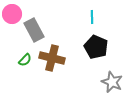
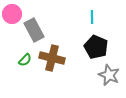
gray star: moved 3 px left, 7 px up
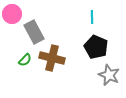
gray rectangle: moved 2 px down
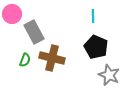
cyan line: moved 1 px right, 1 px up
green semicircle: rotated 24 degrees counterclockwise
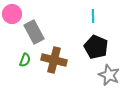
brown cross: moved 2 px right, 2 px down
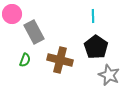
black pentagon: rotated 10 degrees clockwise
brown cross: moved 6 px right
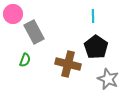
pink circle: moved 1 px right
brown cross: moved 8 px right, 4 px down
gray star: moved 1 px left, 4 px down
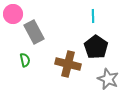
green semicircle: rotated 32 degrees counterclockwise
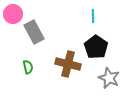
green semicircle: moved 3 px right, 7 px down
gray star: moved 1 px right, 1 px up
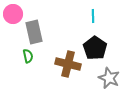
gray rectangle: rotated 15 degrees clockwise
black pentagon: moved 1 px left, 1 px down
green semicircle: moved 11 px up
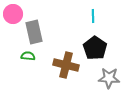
green semicircle: rotated 72 degrees counterclockwise
brown cross: moved 2 px left, 1 px down
gray star: rotated 20 degrees counterclockwise
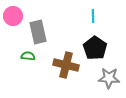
pink circle: moved 2 px down
gray rectangle: moved 4 px right
